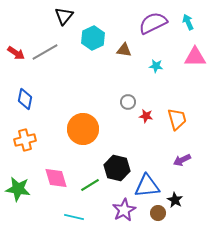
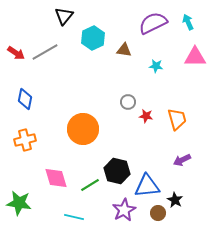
black hexagon: moved 3 px down
green star: moved 1 px right, 14 px down
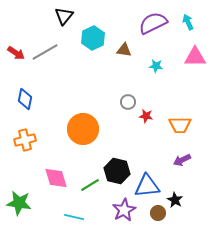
orange trapezoid: moved 3 px right, 6 px down; rotated 105 degrees clockwise
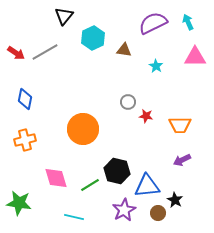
cyan star: rotated 24 degrees clockwise
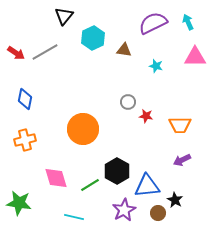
cyan star: rotated 16 degrees counterclockwise
black hexagon: rotated 15 degrees clockwise
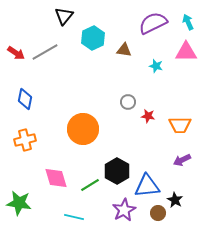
pink triangle: moved 9 px left, 5 px up
red star: moved 2 px right
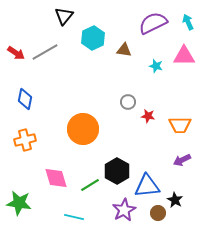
pink triangle: moved 2 px left, 4 px down
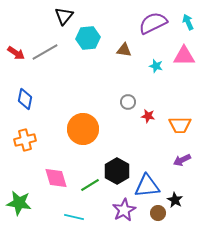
cyan hexagon: moved 5 px left; rotated 20 degrees clockwise
